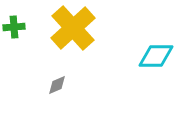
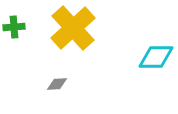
cyan diamond: moved 1 px down
gray diamond: moved 1 px up; rotated 20 degrees clockwise
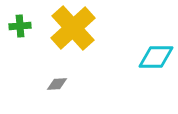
green cross: moved 6 px right, 1 px up
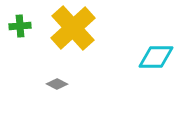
gray diamond: rotated 30 degrees clockwise
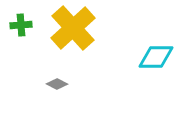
green cross: moved 1 px right, 1 px up
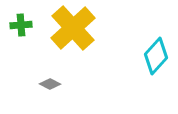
cyan diamond: moved 1 px up; rotated 48 degrees counterclockwise
gray diamond: moved 7 px left
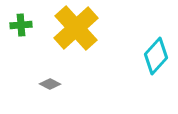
yellow cross: moved 3 px right
